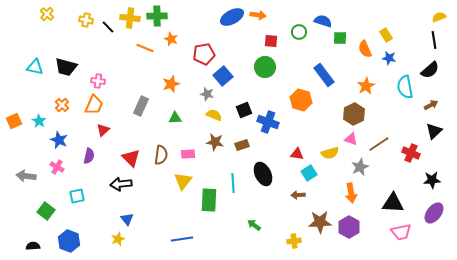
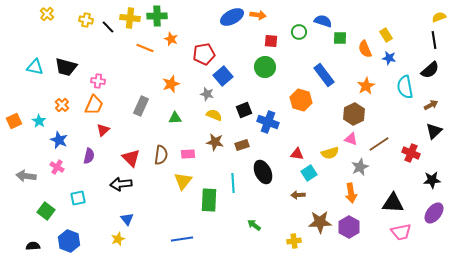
black ellipse at (263, 174): moved 2 px up
cyan square at (77, 196): moved 1 px right, 2 px down
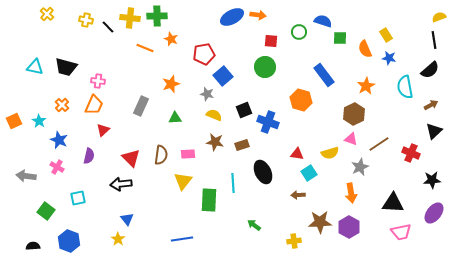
yellow star at (118, 239): rotated 16 degrees counterclockwise
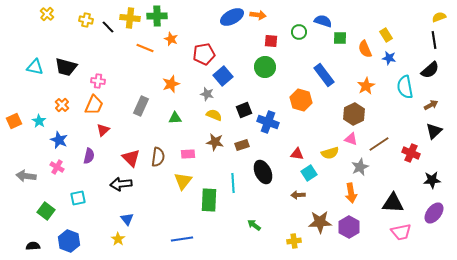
brown semicircle at (161, 155): moved 3 px left, 2 px down
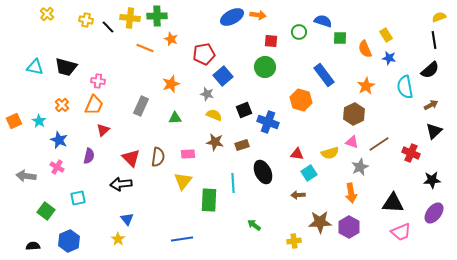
pink triangle at (351, 139): moved 1 px right, 3 px down
pink trapezoid at (401, 232): rotated 10 degrees counterclockwise
blue hexagon at (69, 241): rotated 15 degrees clockwise
